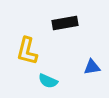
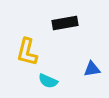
yellow L-shape: moved 1 px down
blue triangle: moved 2 px down
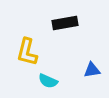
blue triangle: moved 1 px down
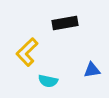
yellow L-shape: rotated 32 degrees clockwise
cyan semicircle: rotated 12 degrees counterclockwise
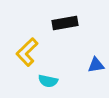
blue triangle: moved 4 px right, 5 px up
